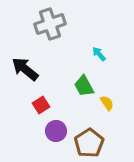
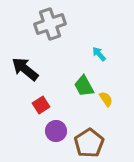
yellow semicircle: moved 1 px left, 4 px up
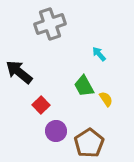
black arrow: moved 6 px left, 3 px down
red square: rotated 12 degrees counterclockwise
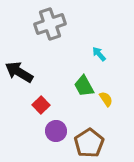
black arrow: rotated 8 degrees counterclockwise
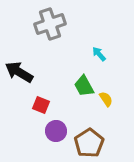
red square: rotated 24 degrees counterclockwise
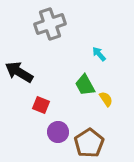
green trapezoid: moved 1 px right, 1 px up
purple circle: moved 2 px right, 1 px down
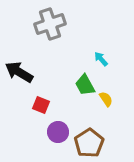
cyan arrow: moved 2 px right, 5 px down
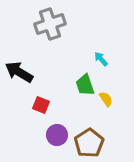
green trapezoid: rotated 10 degrees clockwise
purple circle: moved 1 px left, 3 px down
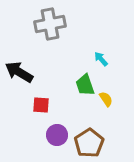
gray cross: rotated 8 degrees clockwise
red square: rotated 18 degrees counterclockwise
